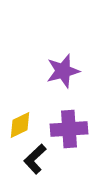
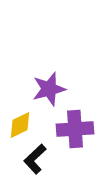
purple star: moved 14 px left, 18 px down
purple cross: moved 6 px right
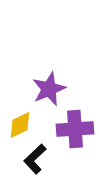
purple star: rotated 8 degrees counterclockwise
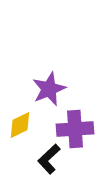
black L-shape: moved 14 px right
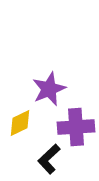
yellow diamond: moved 2 px up
purple cross: moved 1 px right, 2 px up
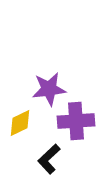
purple star: rotated 16 degrees clockwise
purple cross: moved 6 px up
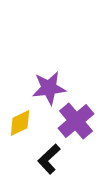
purple star: moved 1 px up
purple cross: rotated 36 degrees counterclockwise
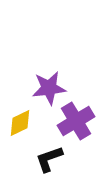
purple cross: rotated 9 degrees clockwise
black L-shape: rotated 24 degrees clockwise
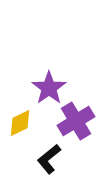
purple star: rotated 28 degrees counterclockwise
black L-shape: rotated 20 degrees counterclockwise
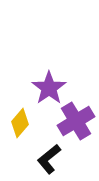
yellow diamond: rotated 24 degrees counterclockwise
